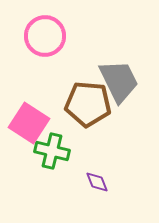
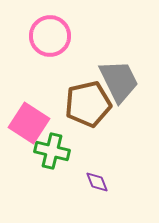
pink circle: moved 5 px right
brown pentagon: rotated 18 degrees counterclockwise
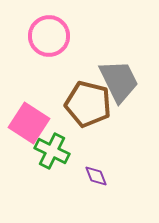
pink circle: moved 1 px left
brown pentagon: rotated 27 degrees clockwise
green cross: rotated 12 degrees clockwise
purple diamond: moved 1 px left, 6 px up
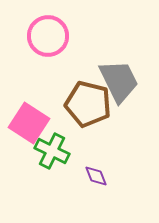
pink circle: moved 1 px left
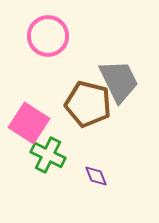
green cross: moved 4 px left, 4 px down
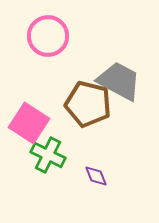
gray trapezoid: rotated 36 degrees counterclockwise
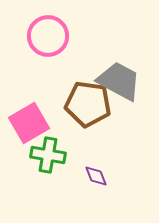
brown pentagon: rotated 6 degrees counterclockwise
pink square: rotated 27 degrees clockwise
green cross: rotated 16 degrees counterclockwise
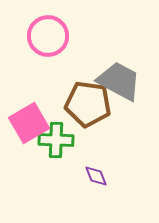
green cross: moved 8 px right, 15 px up; rotated 8 degrees counterclockwise
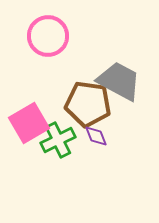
green cross: moved 2 px right; rotated 28 degrees counterclockwise
purple diamond: moved 40 px up
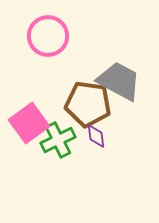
pink square: rotated 6 degrees counterclockwise
purple diamond: rotated 15 degrees clockwise
